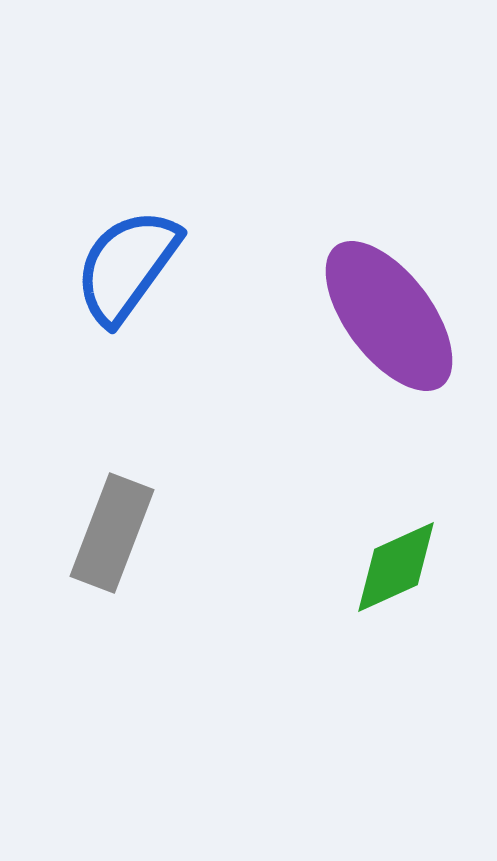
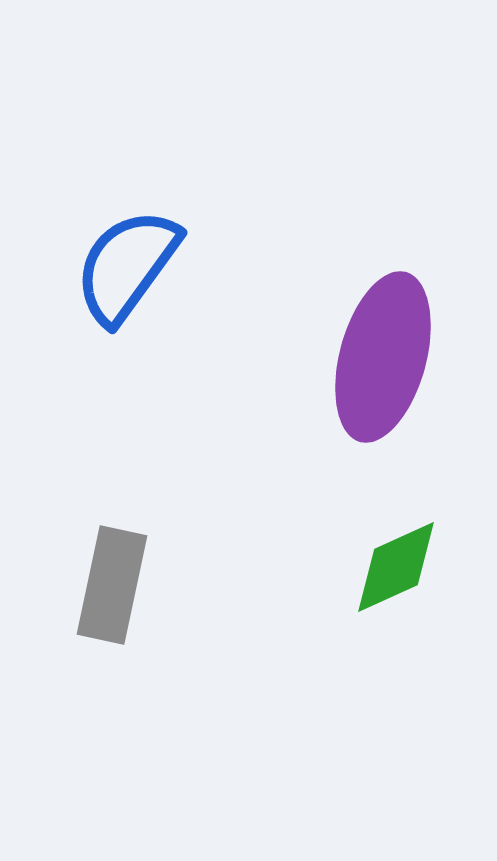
purple ellipse: moved 6 px left, 41 px down; rotated 52 degrees clockwise
gray rectangle: moved 52 px down; rotated 9 degrees counterclockwise
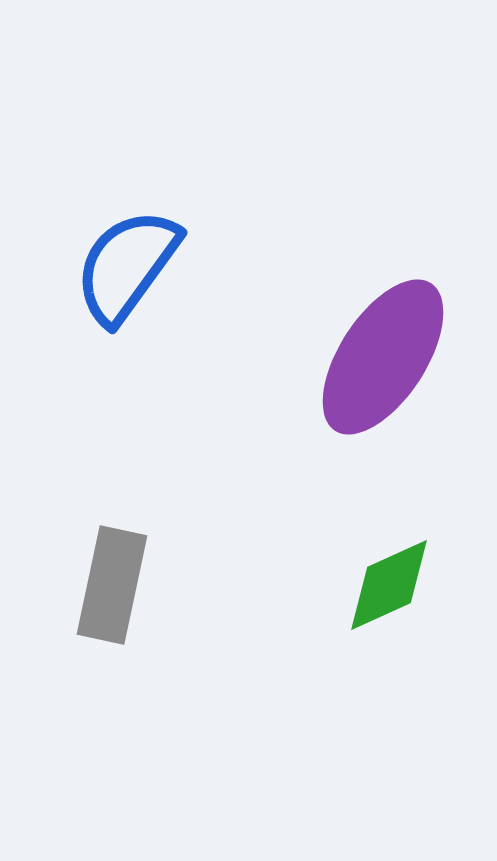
purple ellipse: rotated 18 degrees clockwise
green diamond: moved 7 px left, 18 px down
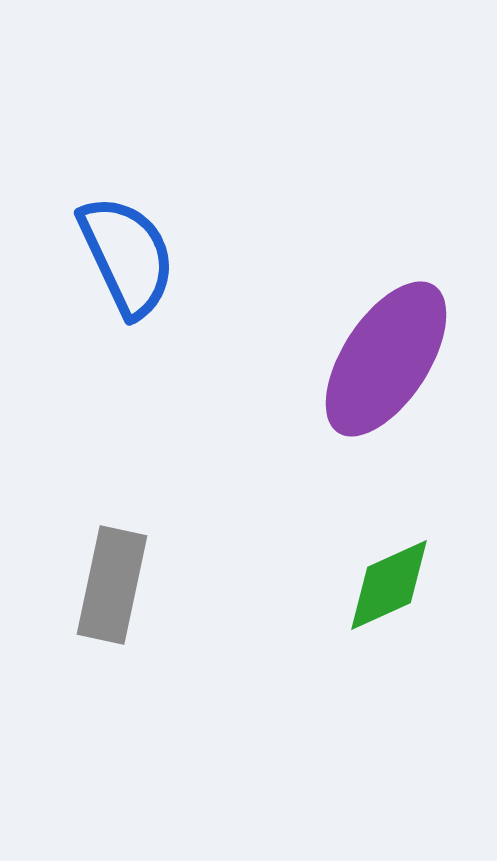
blue semicircle: moved 10 px up; rotated 119 degrees clockwise
purple ellipse: moved 3 px right, 2 px down
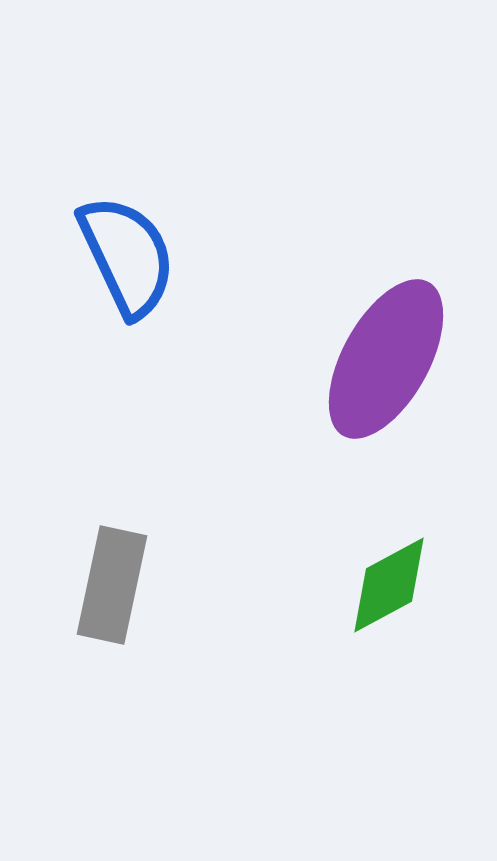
purple ellipse: rotated 4 degrees counterclockwise
green diamond: rotated 4 degrees counterclockwise
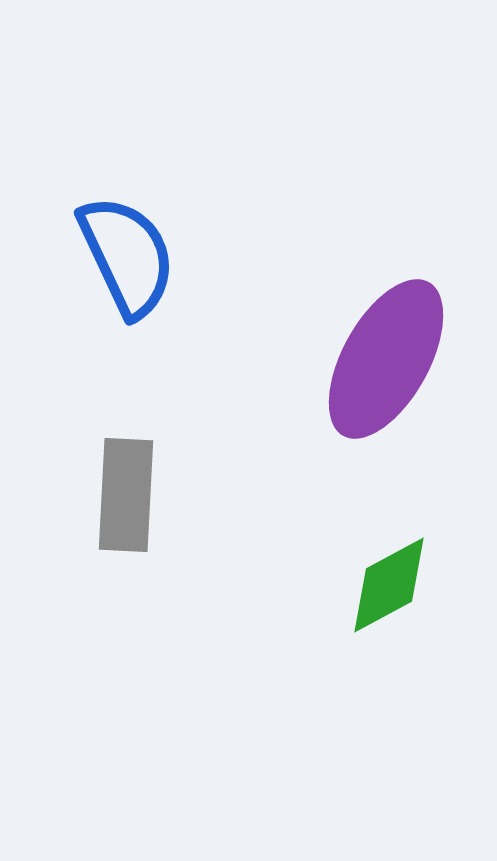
gray rectangle: moved 14 px right, 90 px up; rotated 9 degrees counterclockwise
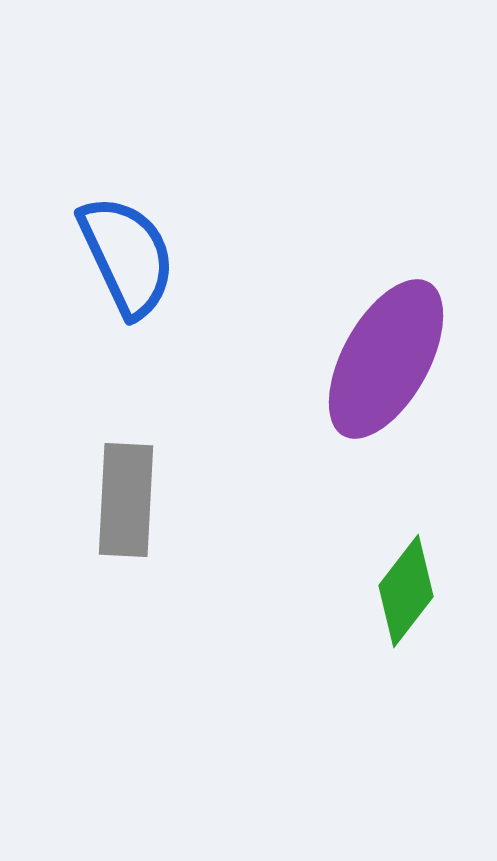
gray rectangle: moved 5 px down
green diamond: moved 17 px right, 6 px down; rotated 24 degrees counterclockwise
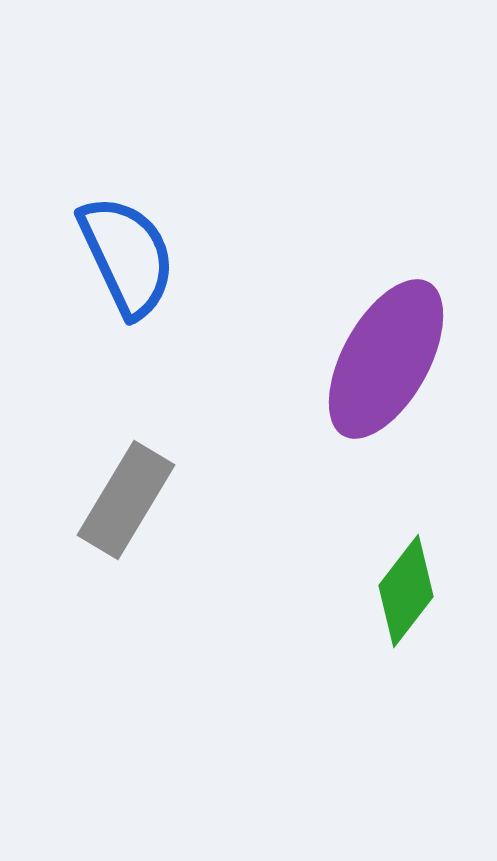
gray rectangle: rotated 28 degrees clockwise
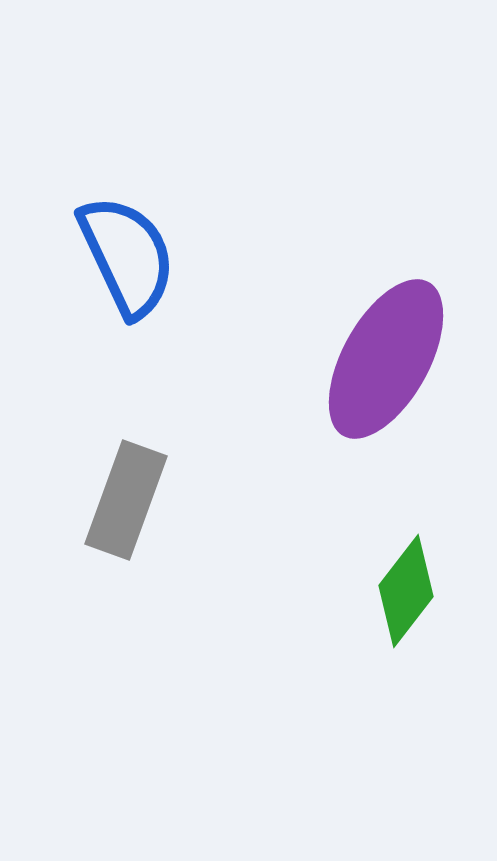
gray rectangle: rotated 11 degrees counterclockwise
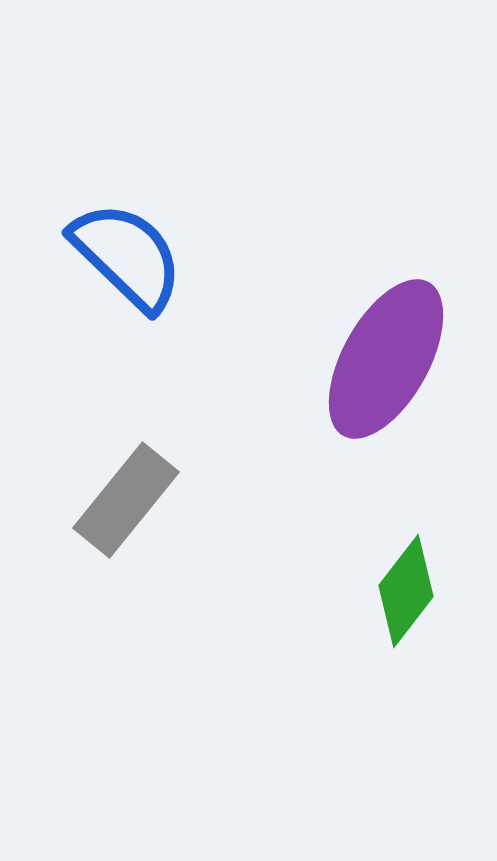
blue semicircle: rotated 21 degrees counterclockwise
gray rectangle: rotated 19 degrees clockwise
